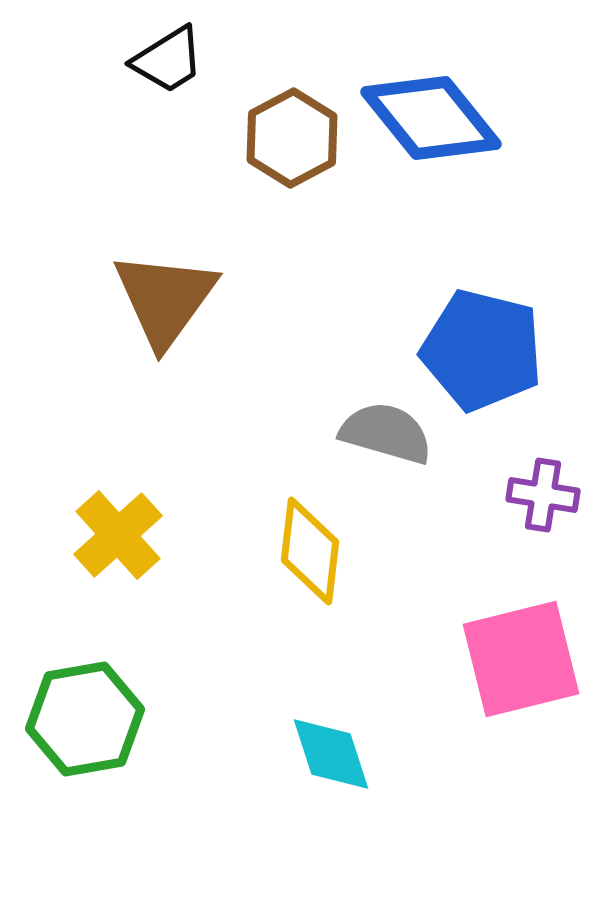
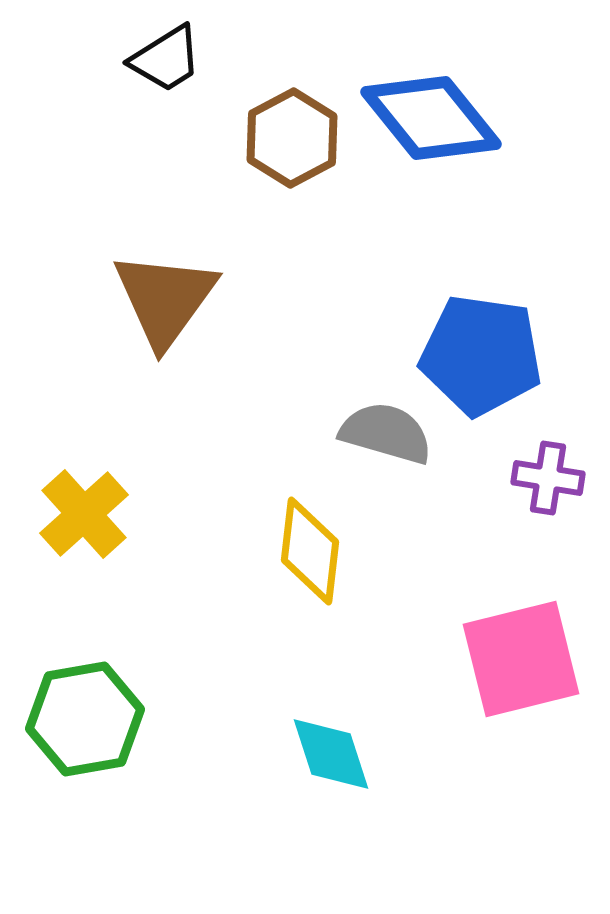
black trapezoid: moved 2 px left, 1 px up
blue pentagon: moved 1 px left, 5 px down; rotated 6 degrees counterclockwise
purple cross: moved 5 px right, 17 px up
yellow cross: moved 34 px left, 21 px up
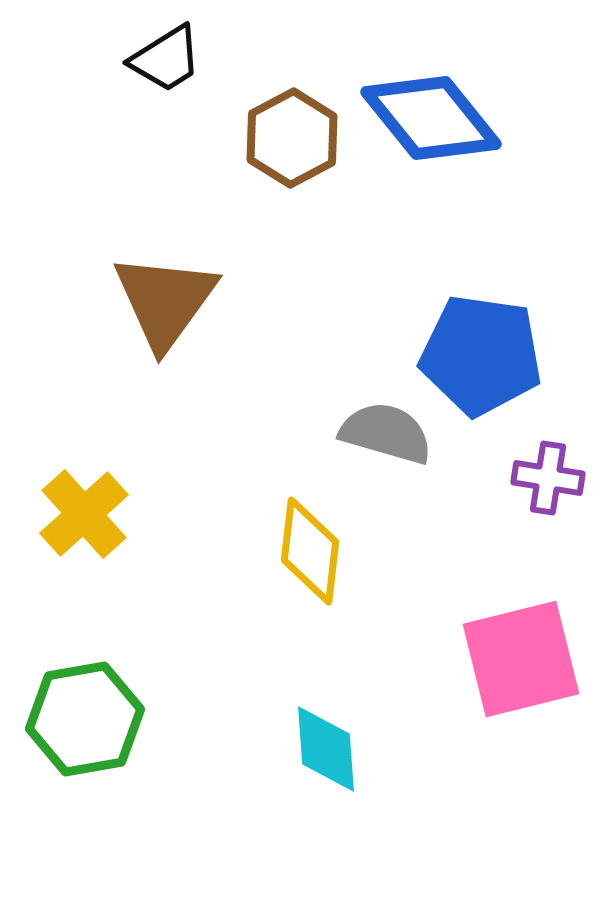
brown triangle: moved 2 px down
cyan diamond: moved 5 px left, 5 px up; rotated 14 degrees clockwise
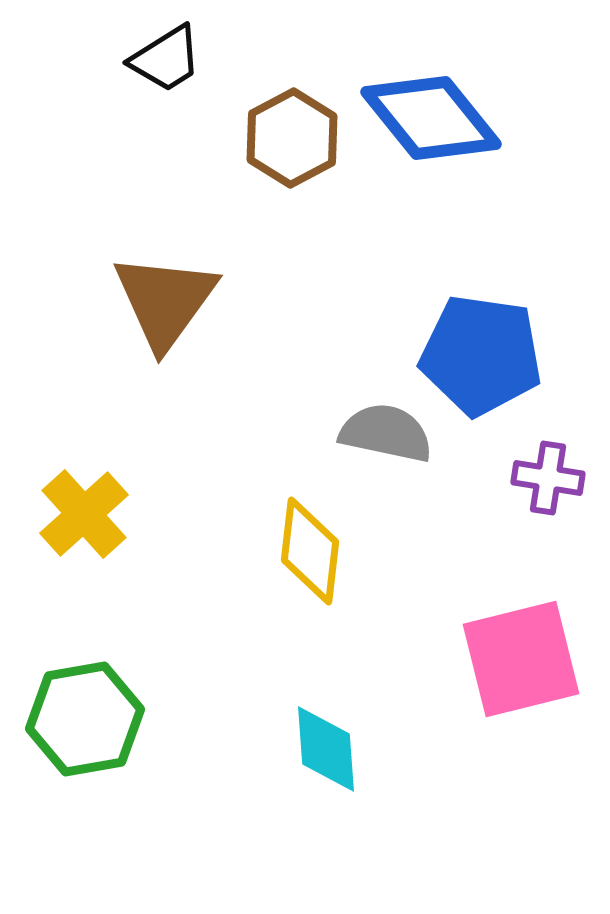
gray semicircle: rotated 4 degrees counterclockwise
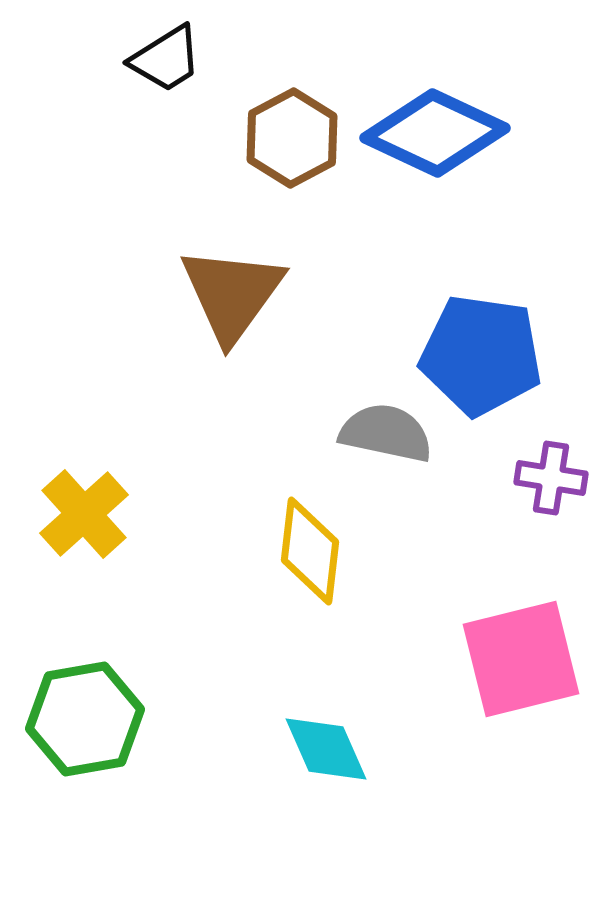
blue diamond: moved 4 px right, 15 px down; rotated 26 degrees counterclockwise
brown triangle: moved 67 px right, 7 px up
purple cross: moved 3 px right
cyan diamond: rotated 20 degrees counterclockwise
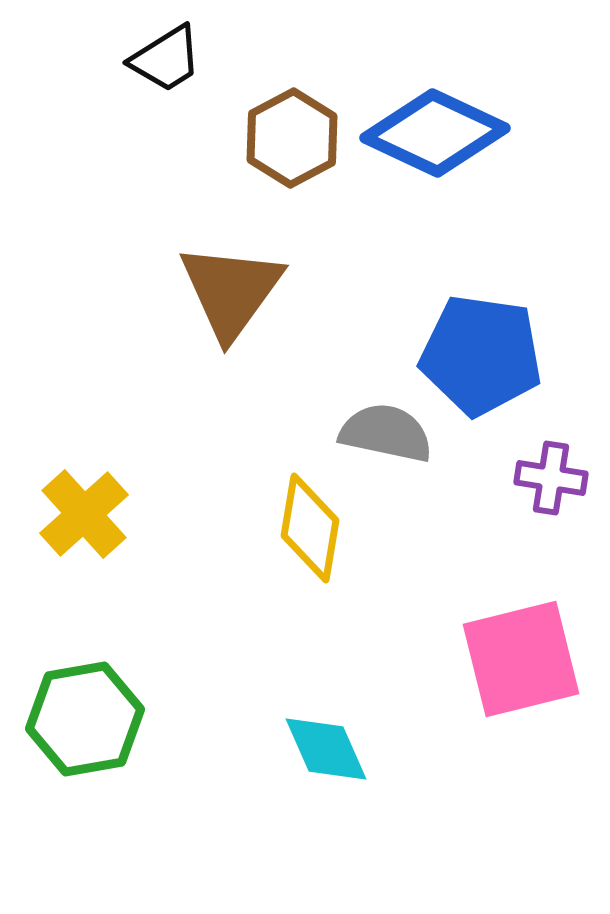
brown triangle: moved 1 px left, 3 px up
yellow diamond: moved 23 px up; rotated 3 degrees clockwise
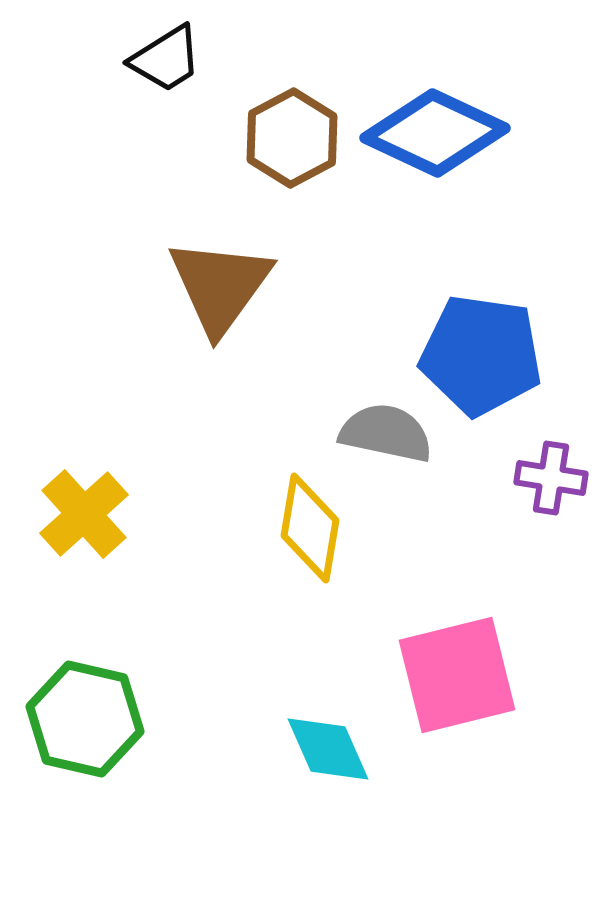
brown triangle: moved 11 px left, 5 px up
pink square: moved 64 px left, 16 px down
green hexagon: rotated 23 degrees clockwise
cyan diamond: moved 2 px right
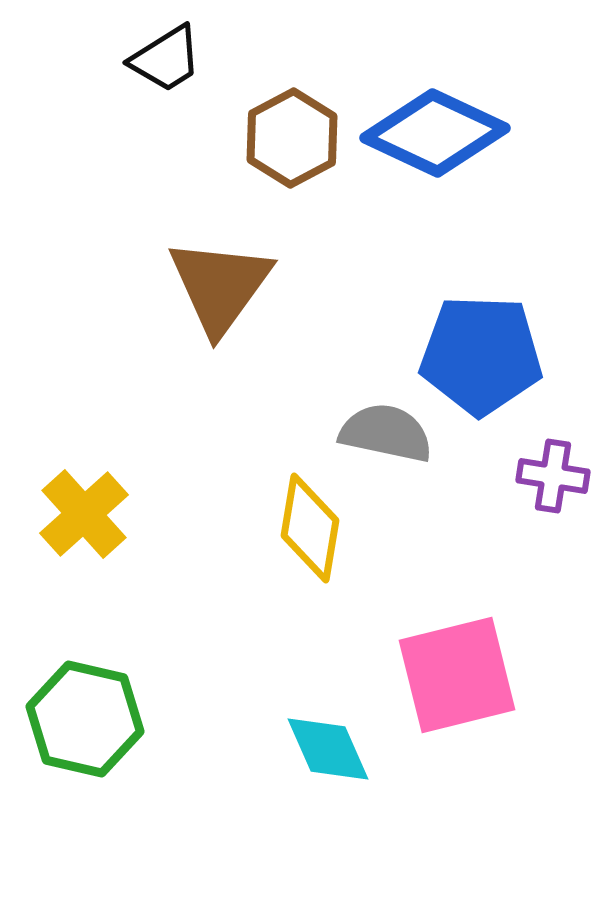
blue pentagon: rotated 6 degrees counterclockwise
purple cross: moved 2 px right, 2 px up
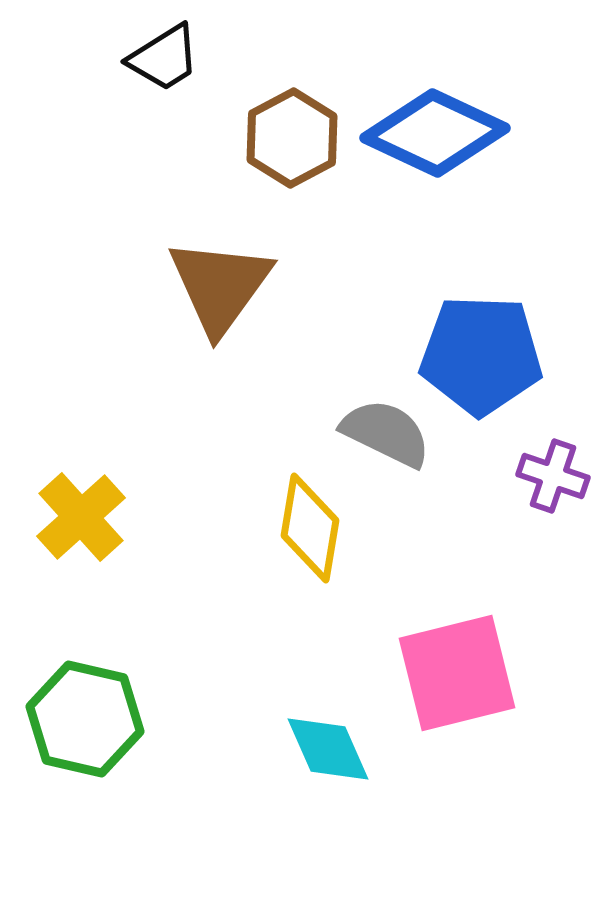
black trapezoid: moved 2 px left, 1 px up
gray semicircle: rotated 14 degrees clockwise
purple cross: rotated 10 degrees clockwise
yellow cross: moved 3 px left, 3 px down
pink square: moved 2 px up
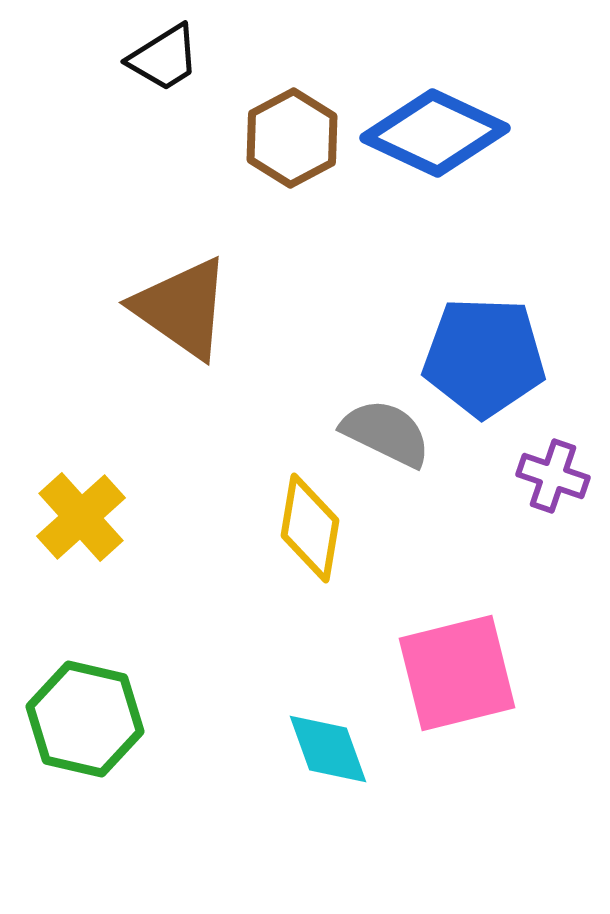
brown triangle: moved 38 px left, 22 px down; rotated 31 degrees counterclockwise
blue pentagon: moved 3 px right, 2 px down
cyan diamond: rotated 4 degrees clockwise
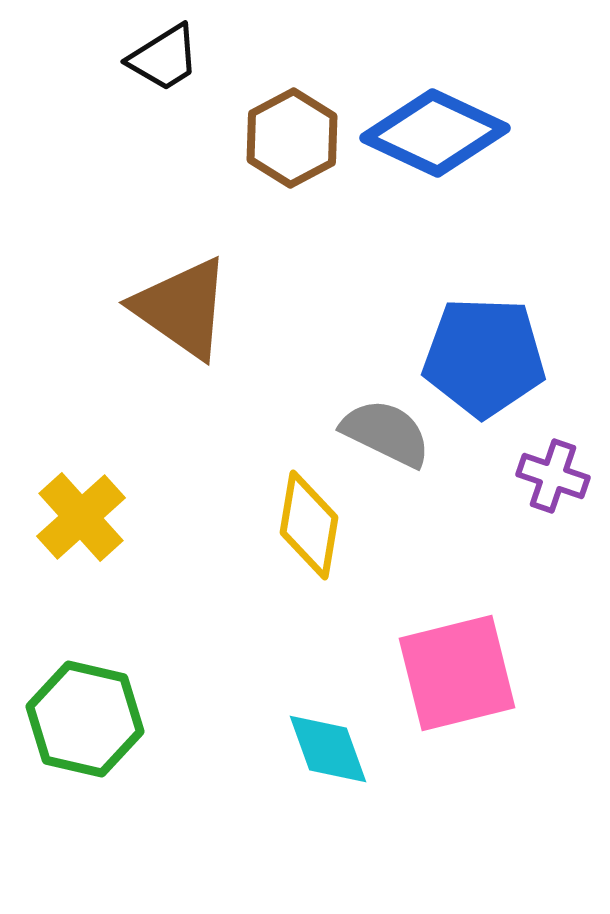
yellow diamond: moved 1 px left, 3 px up
